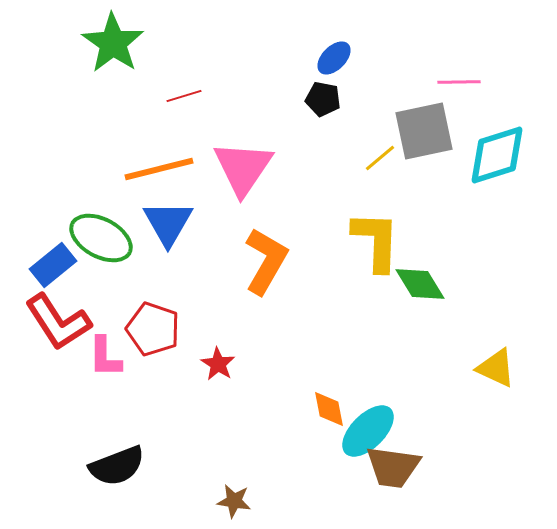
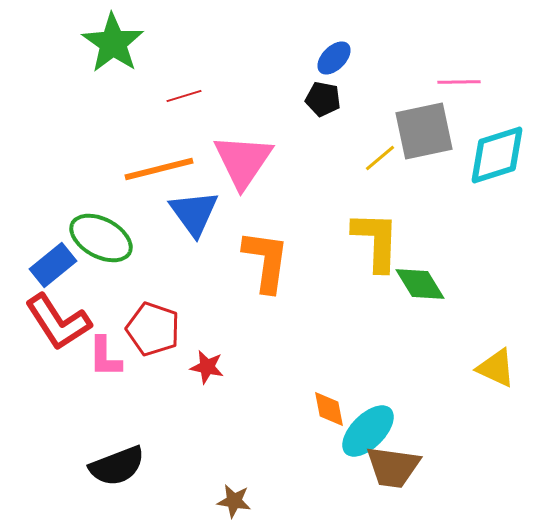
pink triangle: moved 7 px up
blue triangle: moved 26 px right, 10 px up; rotated 6 degrees counterclockwise
orange L-shape: rotated 22 degrees counterclockwise
red star: moved 11 px left, 3 px down; rotated 20 degrees counterclockwise
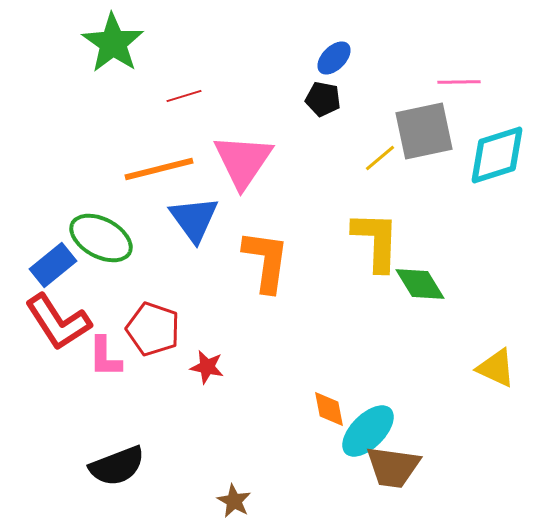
blue triangle: moved 6 px down
brown star: rotated 20 degrees clockwise
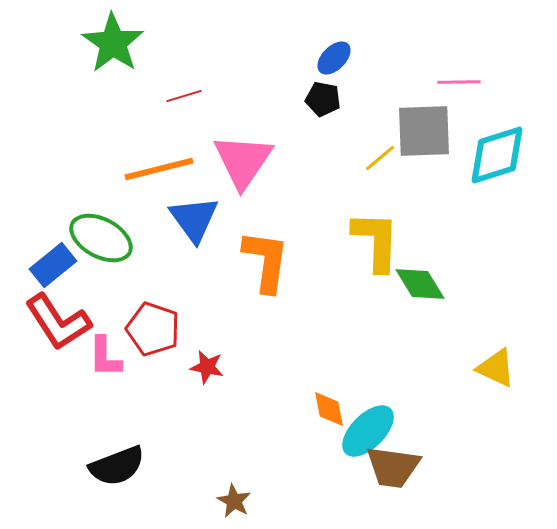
gray square: rotated 10 degrees clockwise
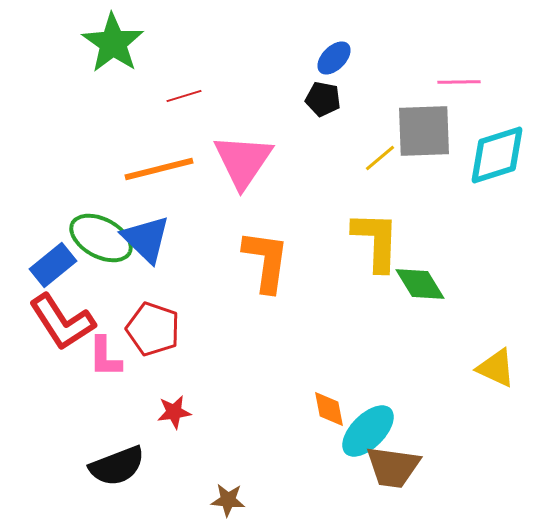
blue triangle: moved 48 px left, 20 px down; rotated 10 degrees counterclockwise
red L-shape: moved 4 px right
red star: moved 33 px left, 45 px down; rotated 20 degrees counterclockwise
brown star: moved 6 px left, 1 px up; rotated 24 degrees counterclockwise
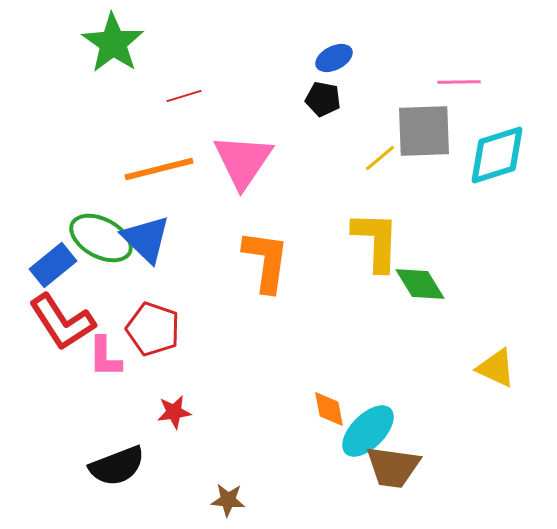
blue ellipse: rotated 18 degrees clockwise
